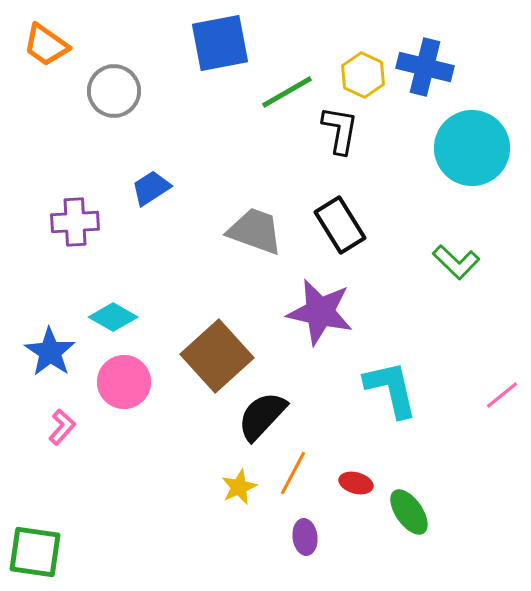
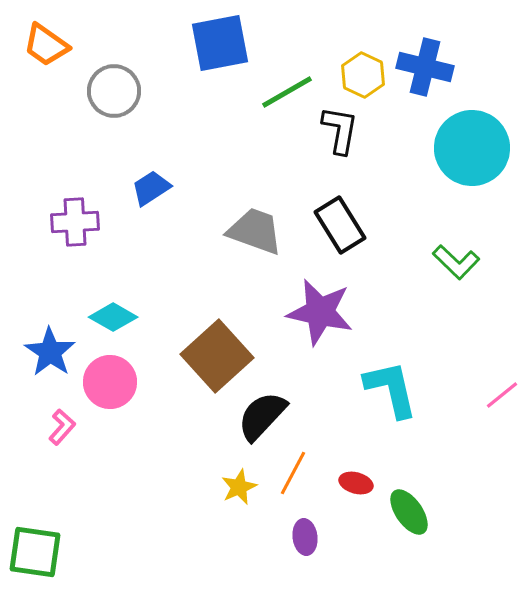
pink circle: moved 14 px left
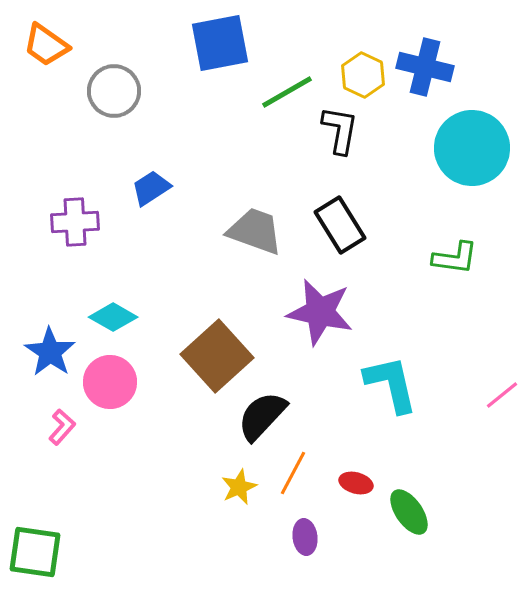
green L-shape: moved 1 px left, 4 px up; rotated 36 degrees counterclockwise
cyan L-shape: moved 5 px up
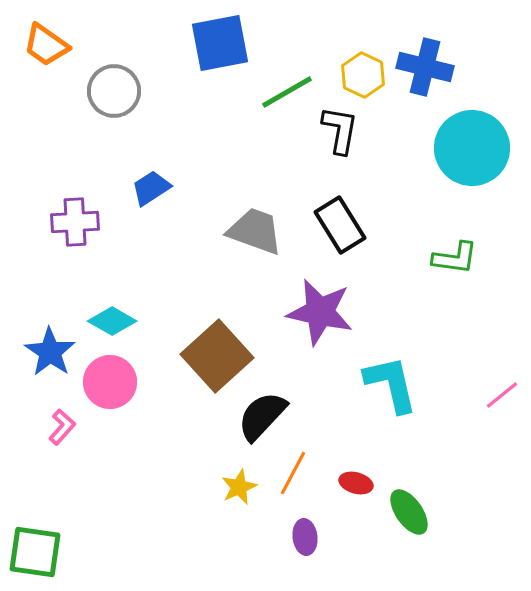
cyan diamond: moved 1 px left, 4 px down
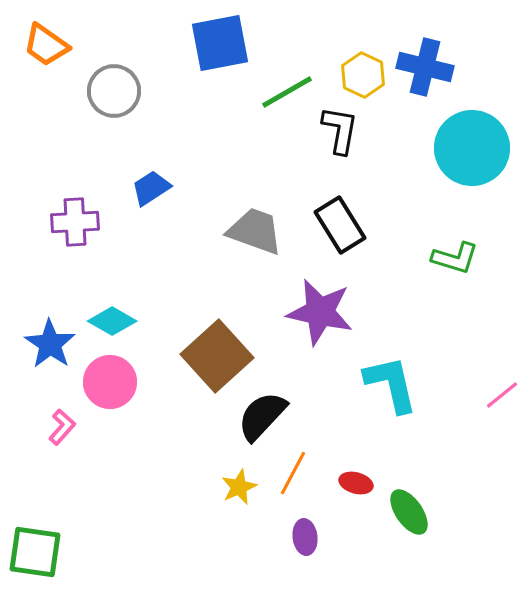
green L-shape: rotated 9 degrees clockwise
blue star: moved 8 px up
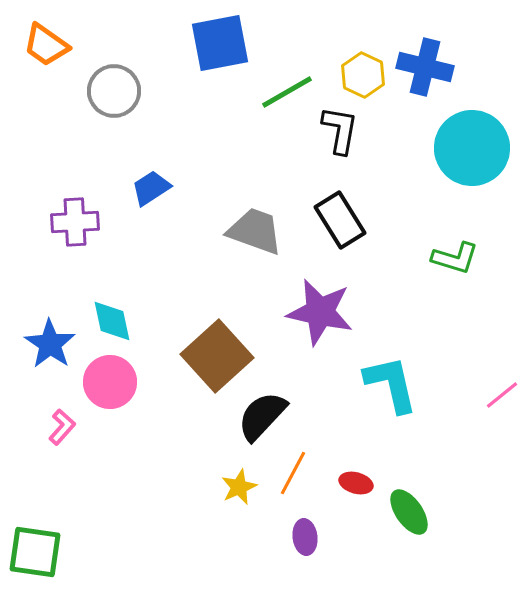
black rectangle: moved 5 px up
cyan diamond: rotated 48 degrees clockwise
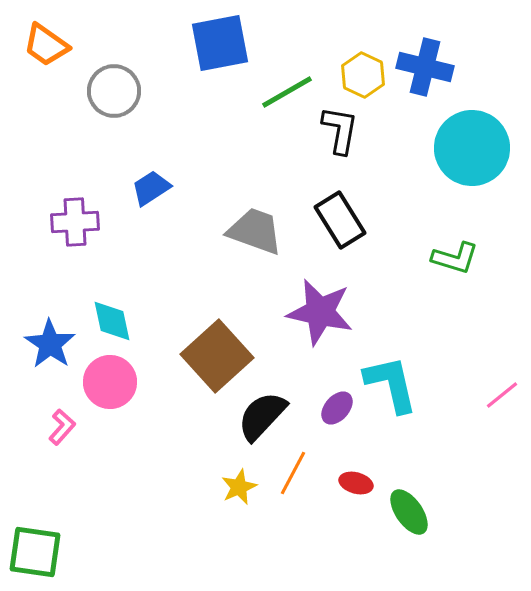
purple ellipse: moved 32 px right, 129 px up; rotated 48 degrees clockwise
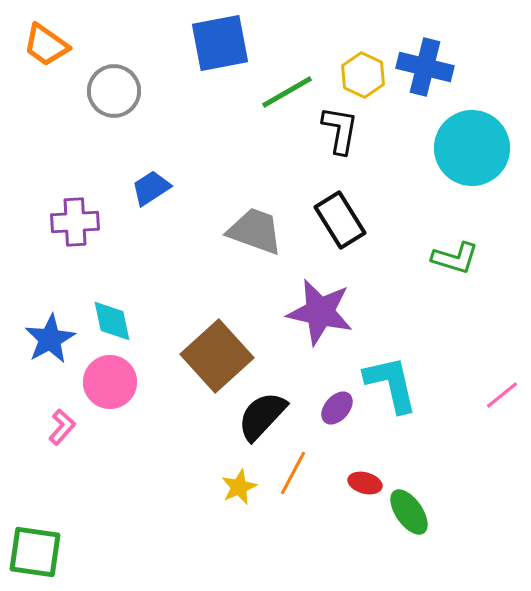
blue star: moved 5 px up; rotated 9 degrees clockwise
red ellipse: moved 9 px right
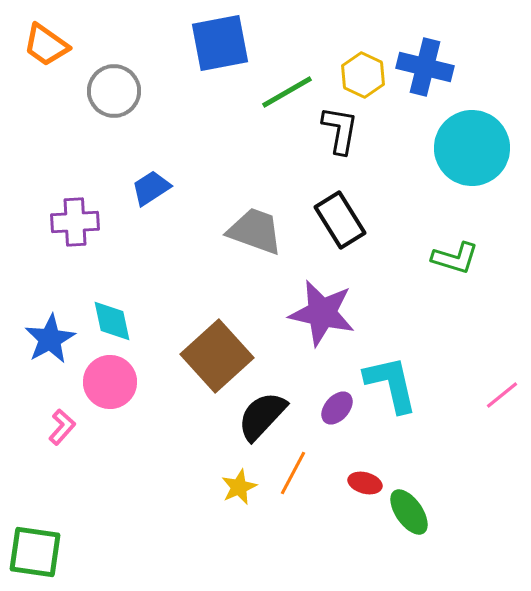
purple star: moved 2 px right, 1 px down
